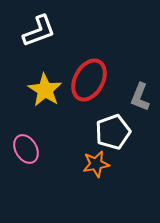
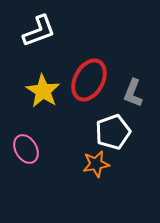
yellow star: moved 2 px left, 1 px down
gray L-shape: moved 7 px left, 4 px up
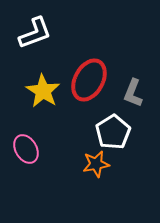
white L-shape: moved 4 px left, 2 px down
white pentagon: rotated 12 degrees counterclockwise
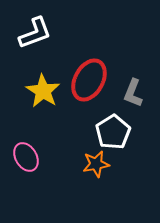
pink ellipse: moved 8 px down
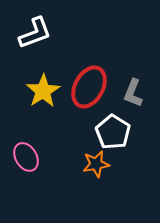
red ellipse: moved 7 px down
yellow star: rotated 8 degrees clockwise
white pentagon: rotated 8 degrees counterclockwise
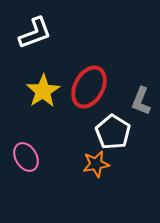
gray L-shape: moved 8 px right, 8 px down
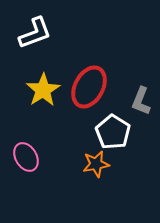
yellow star: moved 1 px up
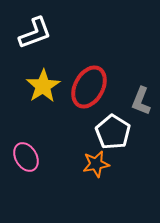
yellow star: moved 4 px up
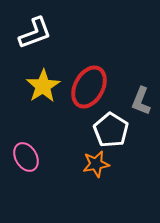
white pentagon: moved 2 px left, 2 px up
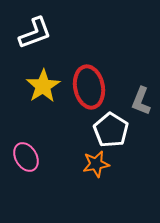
red ellipse: rotated 39 degrees counterclockwise
